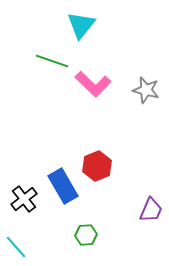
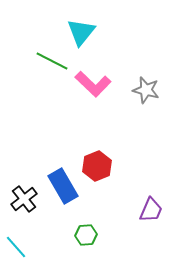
cyan triangle: moved 7 px down
green line: rotated 8 degrees clockwise
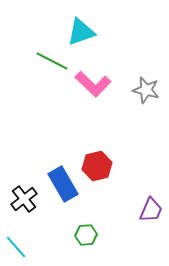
cyan triangle: rotated 32 degrees clockwise
red hexagon: rotated 8 degrees clockwise
blue rectangle: moved 2 px up
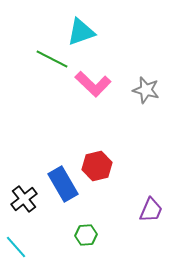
green line: moved 2 px up
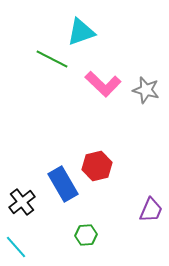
pink L-shape: moved 10 px right
black cross: moved 2 px left, 3 px down
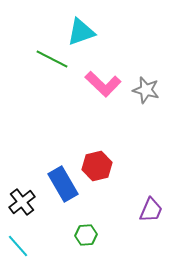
cyan line: moved 2 px right, 1 px up
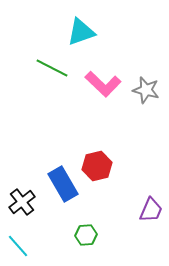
green line: moved 9 px down
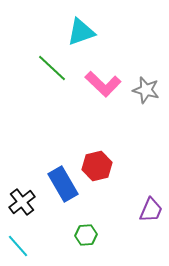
green line: rotated 16 degrees clockwise
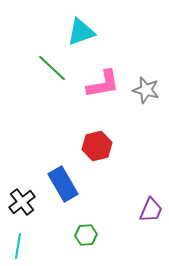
pink L-shape: rotated 54 degrees counterclockwise
red hexagon: moved 20 px up
cyan line: rotated 50 degrees clockwise
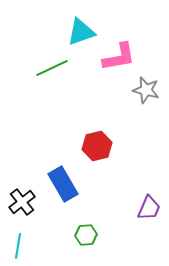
green line: rotated 68 degrees counterclockwise
pink L-shape: moved 16 px right, 27 px up
purple trapezoid: moved 2 px left, 2 px up
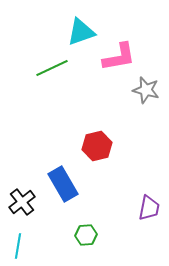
purple trapezoid: rotated 12 degrees counterclockwise
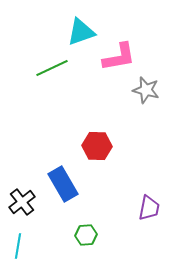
red hexagon: rotated 16 degrees clockwise
